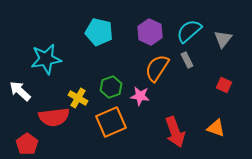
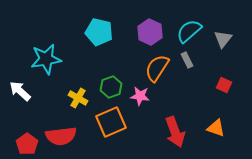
red semicircle: moved 7 px right, 19 px down
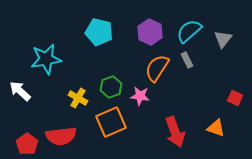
red square: moved 11 px right, 13 px down
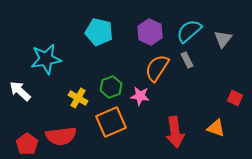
red arrow: rotated 12 degrees clockwise
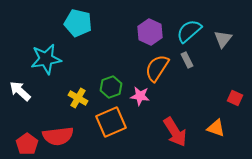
cyan pentagon: moved 21 px left, 9 px up
red arrow: rotated 24 degrees counterclockwise
red semicircle: moved 3 px left
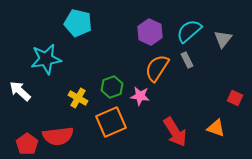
green hexagon: moved 1 px right
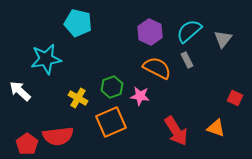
orange semicircle: rotated 84 degrees clockwise
red arrow: moved 1 px right, 1 px up
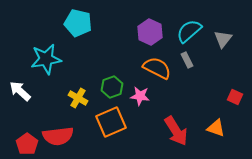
red square: moved 1 px up
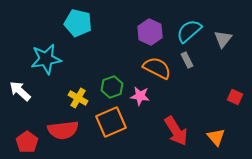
orange triangle: moved 9 px down; rotated 30 degrees clockwise
red semicircle: moved 5 px right, 6 px up
red pentagon: moved 2 px up
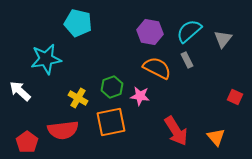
purple hexagon: rotated 15 degrees counterclockwise
orange square: rotated 12 degrees clockwise
